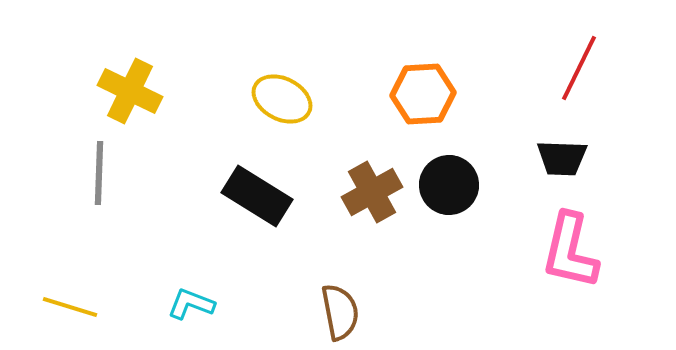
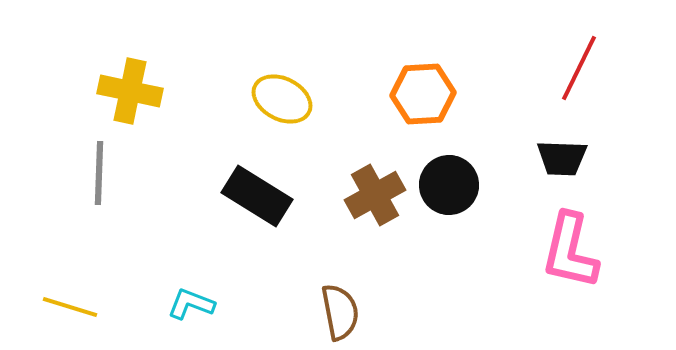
yellow cross: rotated 14 degrees counterclockwise
brown cross: moved 3 px right, 3 px down
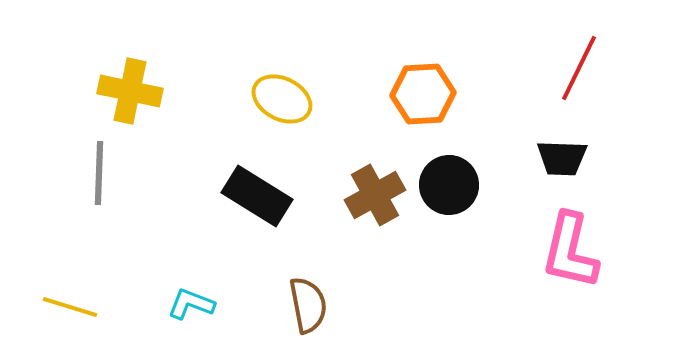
brown semicircle: moved 32 px left, 7 px up
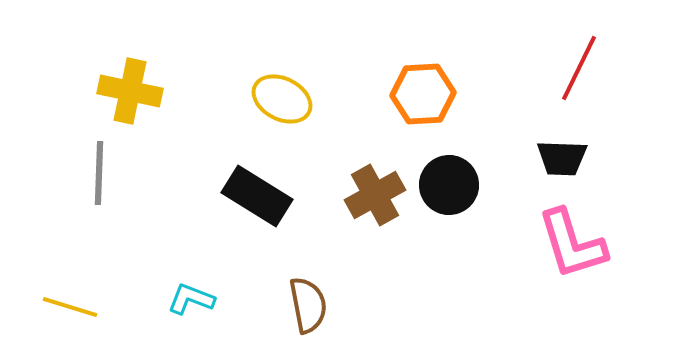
pink L-shape: moved 2 px right, 7 px up; rotated 30 degrees counterclockwise
cyan L-shape: moved 5 px up
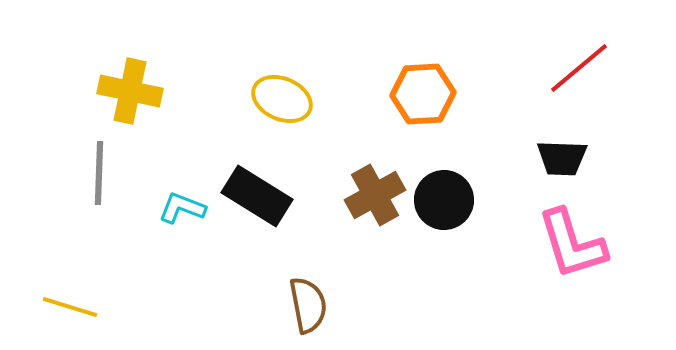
red line: rotated 24 degrees clockwise
yellow ellipse: rotated 4 degrees counterclockwise
black circle: moved 5 px left, 15 px down
cyan L-shape: moved 9 px left, 91 px up
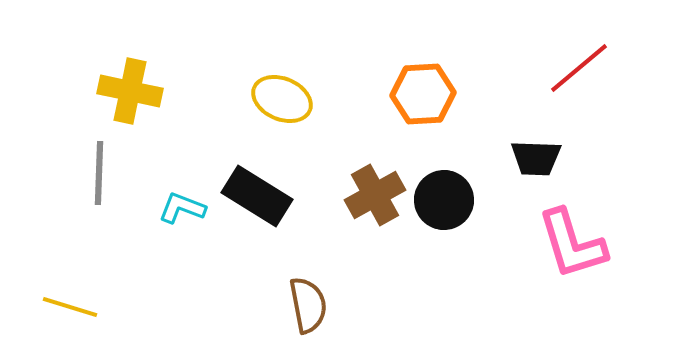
black trapezoid: moved 26 px left
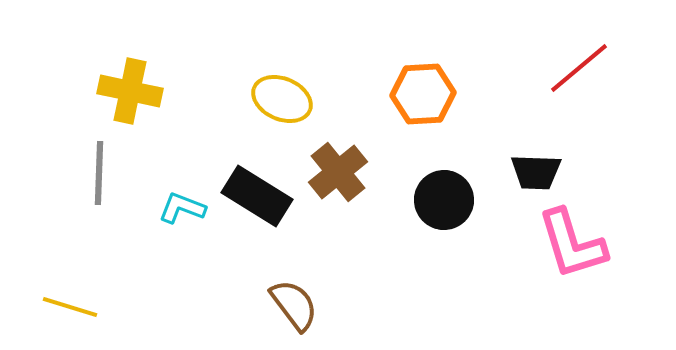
black trapezoid: moved 14 px down
brown cross: moved 37 px left, 23 px up; rotated 10 degrees counterclockwise
brown semicircle: moved 14 px left; rotated 26 degrees counterclockwise
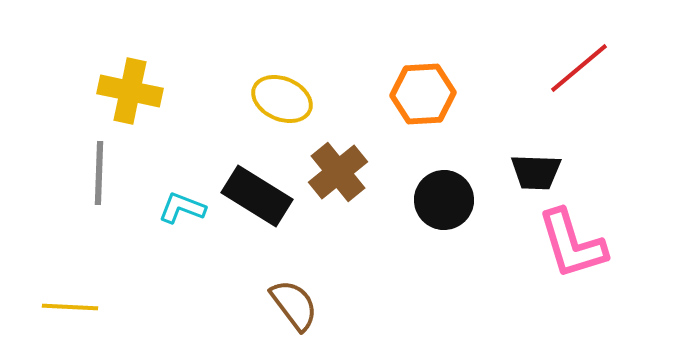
yellow line: rotated 14 degrees counterclockwise
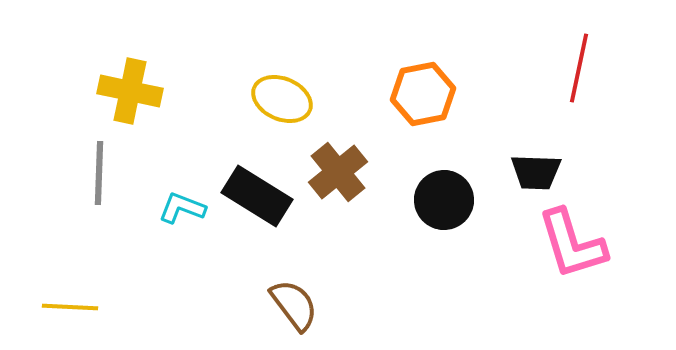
red line: rotated 38 degrees counterclockwise
orange hexagon: rotated 8 degrees counterclockwise
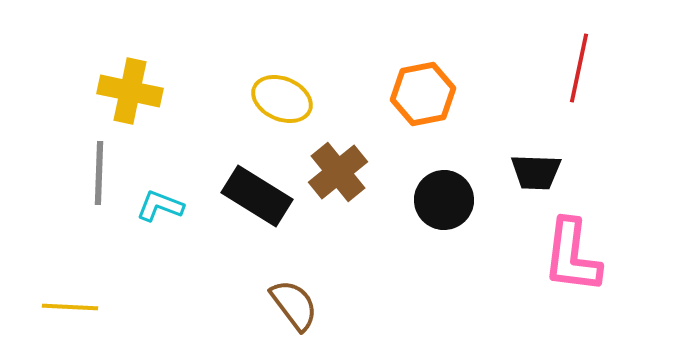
cyan L-shape: moved 22 px left, 2 px up
pink L-shape: moved 12 px down; rotated 24 degrees clockwise
